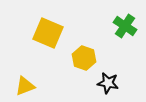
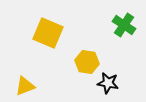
green cross: moved 1 px left, 1 px up
yellow hexagon: moved 3 px right, 4 px down; rotated 10 degrees counterclockwise
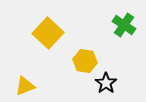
yellow square: rotated 20 degrees clockwise
yellow hexagon: moved 2 px left, 1 px up
black star: moved 2 px left; rotated 25 degrees clockwise
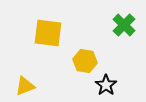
green cross: rotated 10 degrees clockwise
yellow square: rotated 36 degrees counterclockwise
black star: moved 2 px down
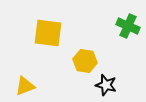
green cross: moved 4 px right, 1 px down; rotated 20 degrees counterclockwise
black star: rotated 20 degrees counterclockwise
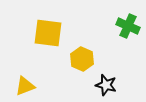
yellow hexagon: moved 3 px left, 2 px up; rotated 15 degrees clockwise
